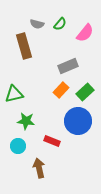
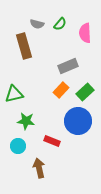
pink semicircle: rotated 138 degrees clockwise
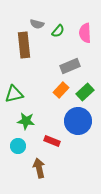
green semicircle: moved 2 px left, 7 px down
brown rectangle: moved 1 px up; rotated 10 degrees clockwise
gray rectangle: moved 2 px right
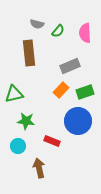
brown rectangle: moved 5 px right, 8 px down
green rectangle: rotated 24 degrees clockwise
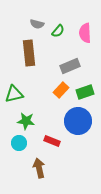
cyan circle: moved 1 px right, 3 px up
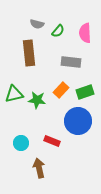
gray rectangle: moved 1 px right, 4 px up; rotated 30 degrees clockwise
green star: moved 11 px right, 21 px up
cyan circle: moved 2 px right
